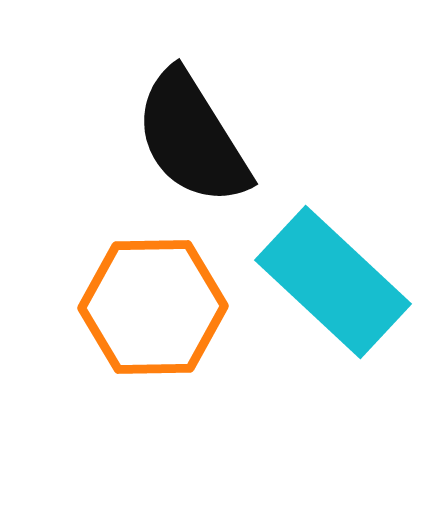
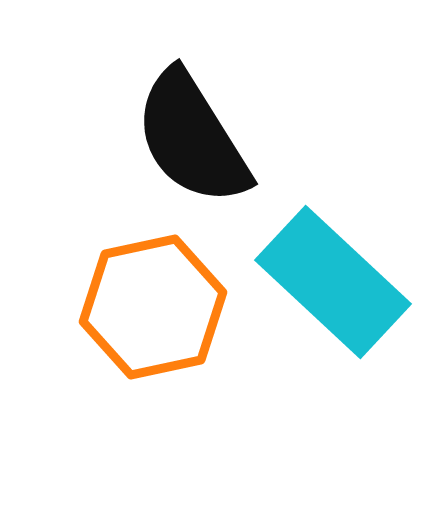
orange hexagon: rotated 11 degrees counterclockwise
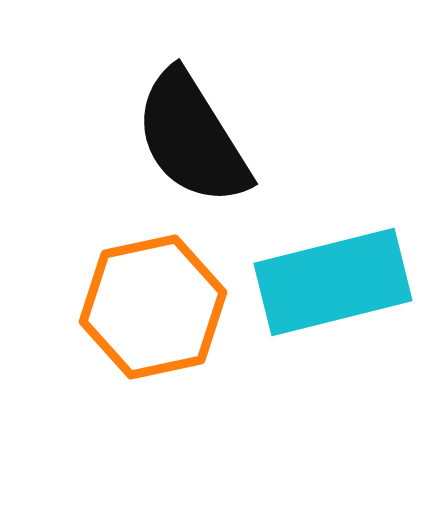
cyan rectangle: rotated 57 degrees counterclockwise
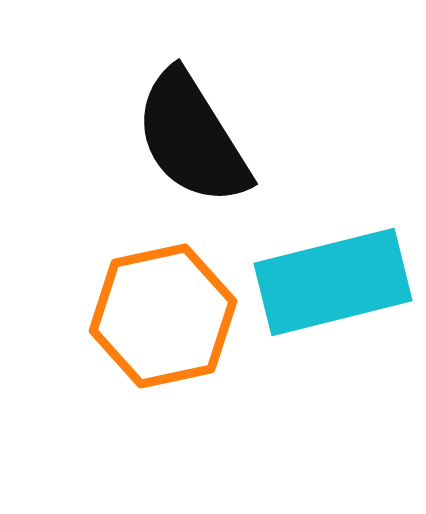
orange hexagon: moved 10 px right, 9 px down
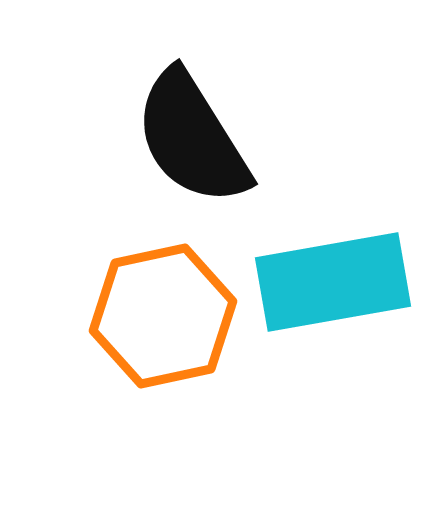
cyan rectangle: rotated 4 degrees clockwise
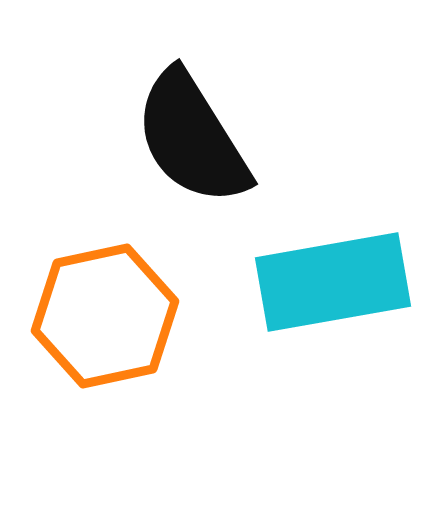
orange hexagon: moved 58 px left
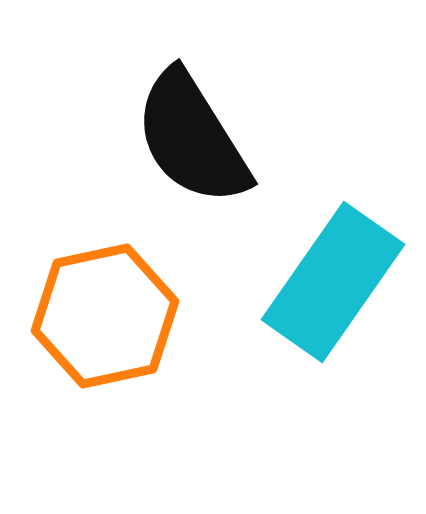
cyan rectangle: rotated 45 degrees counterclockwise
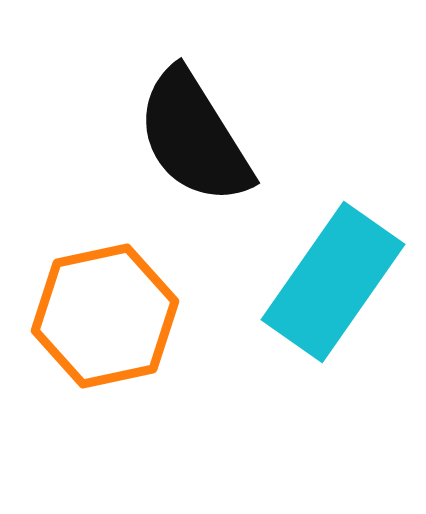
black semicircle: moved 2 px right, 1 px up
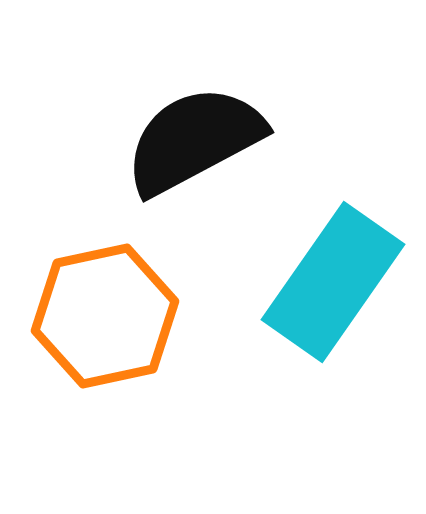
black semicircle: moved 3 px down; rotated 94 degrees clockwise
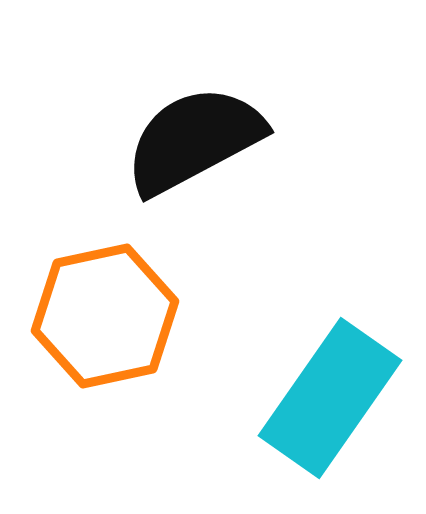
cyan rectangle: moved 3 px left, 116 px down
